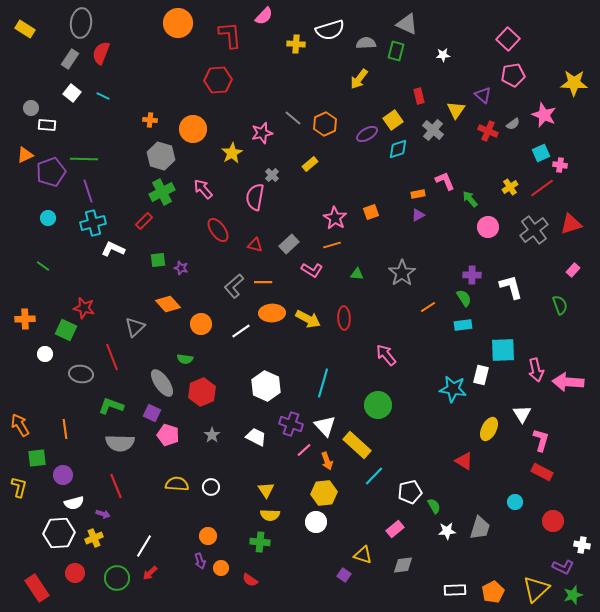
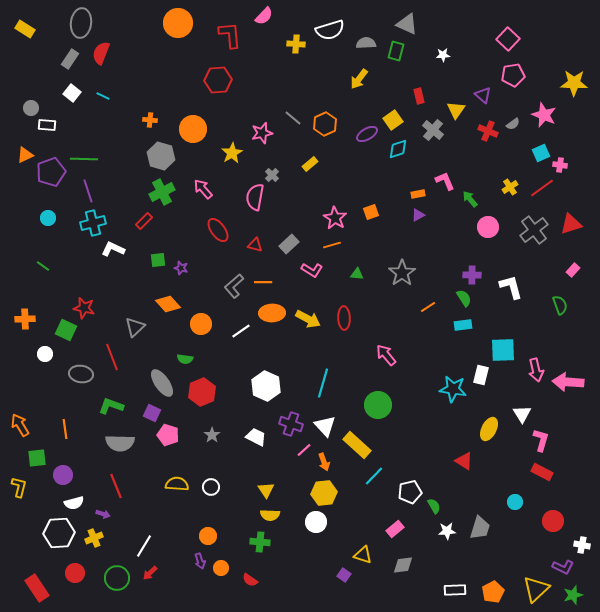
orange arrow at (327, 461): moved 3 px left, 1 px down
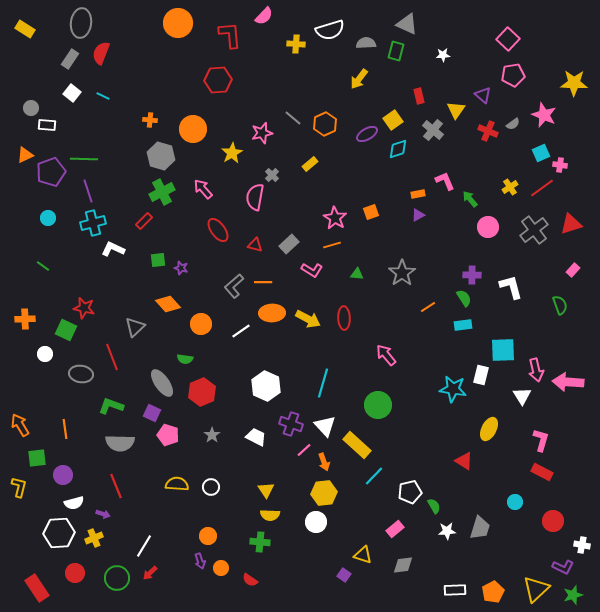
white triangle at (522, 414): moved 18 px up
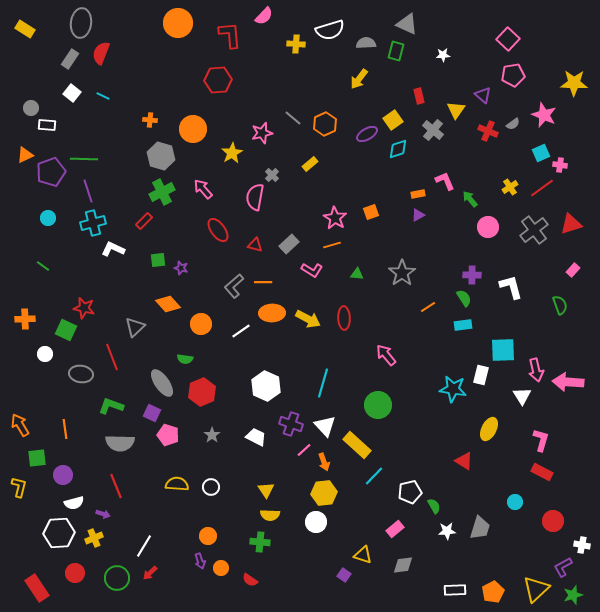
purple L-shape at (563, 567): rotated 125 degrees clockwise
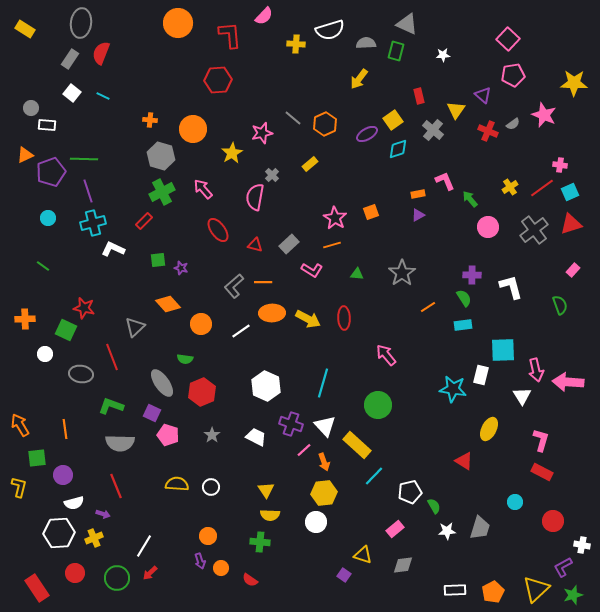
cyan square at (541, 153): moved 29 px right, 39 px down
